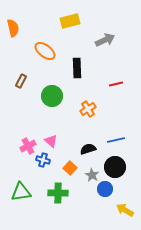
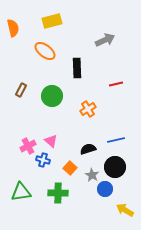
yellow rectangle: moved 18 px left
brown rectangle: moved 9 px down
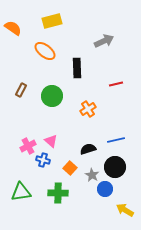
orange semicircle: rotated 42 degrees counterclockwise
gray arrow: moved 1 px left, 1 px down
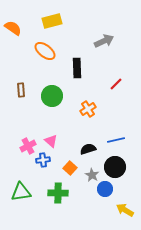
red line: rotated 32 degrees counterclockwise
brown rectangle: rotated 32 degrees counterclockwise
blue cross: rotated 24 degrees counterclockwise
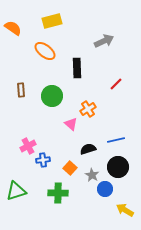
pink triangle: moved 20 px right, 17 px up
black circle: moved 3 px right
green triangle: moved 5 px left, 1 px up; rotated 10 degrees counterclockwise
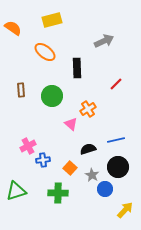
yellow rectangle: moved 1 px up
orange ellipse: moved 1 px down
yellow arrow: rotated 102 degrees clockwise
